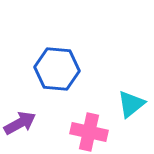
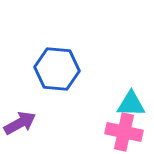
cyan triangle: rotated 40 degrees clockwise
pink cross: moved 35 px right
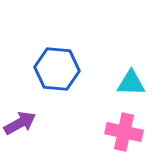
cyan triangle: moved 21 px up
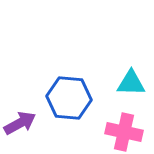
blue hexagon: moved 12 px right, 29 px down
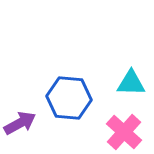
pink cross: rotated 30 degrees clockwise
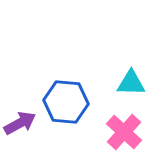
blue hexagon: moved 3 px left, 4 px down
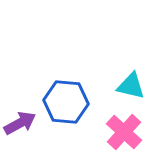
cyan triangle: moved 3 px down; rotated 12 degrees clockwise
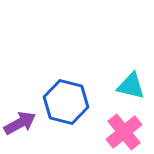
blue hexagon: rotated 9 degrees clockwise
pink cross: rotated 9 degrees clockwise
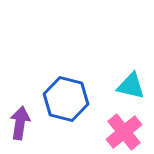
blue hexagon: moved 3 px up
purple arrow: rotated 52 degrees counterclockwise
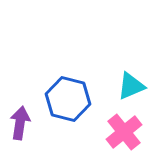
cyan triangle: rotated 36 degrees counterclockwise
blue hexagon: moved 2 px right
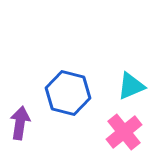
blue hexagon: moved 6 px up
